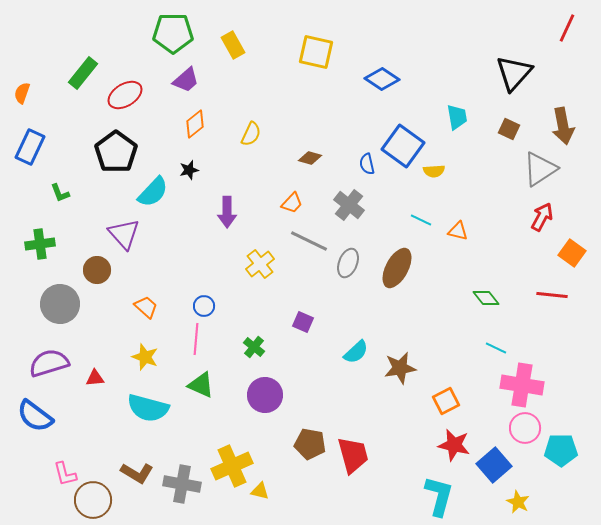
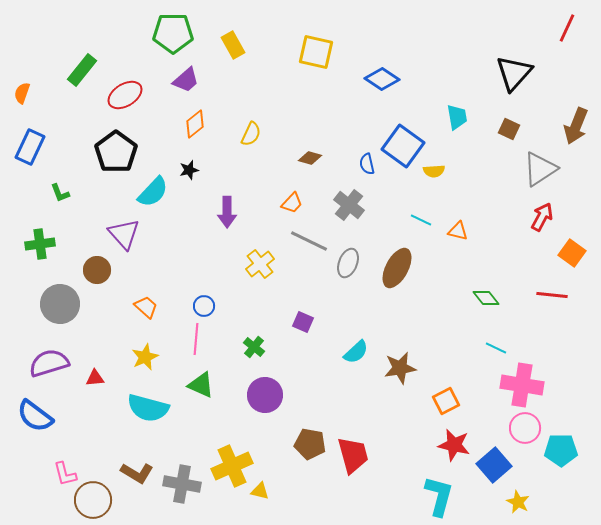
green rectangle at (83, 73): moved 1 px left, 3 px up
brown arrow at (563, 126): moved 13 px right; rotated 33 degrees clockwise
yellow star at (145, 357): rotated 28 degrees clockwise
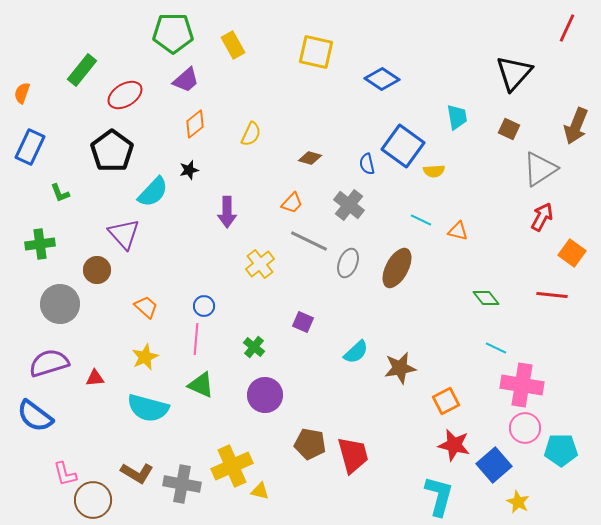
black pentagon at (116, 152): moved 4 px left, 1 px up
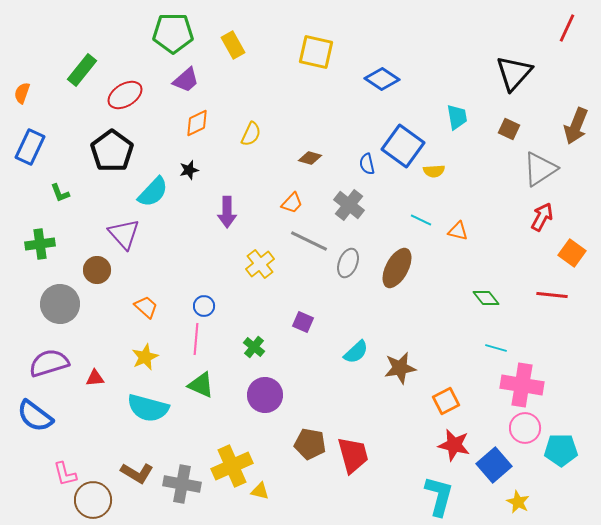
orange diamond at (195, 124): moved 2 px right, 1 px up; rotated 12 degrees clockwise
cyan line at (496, 348): rotated 10 degrees counterclockwise
